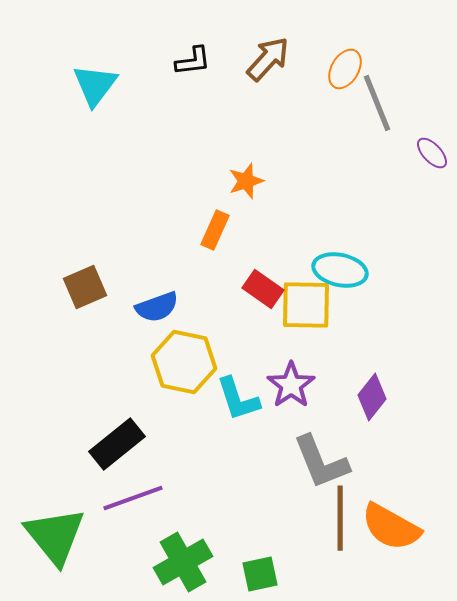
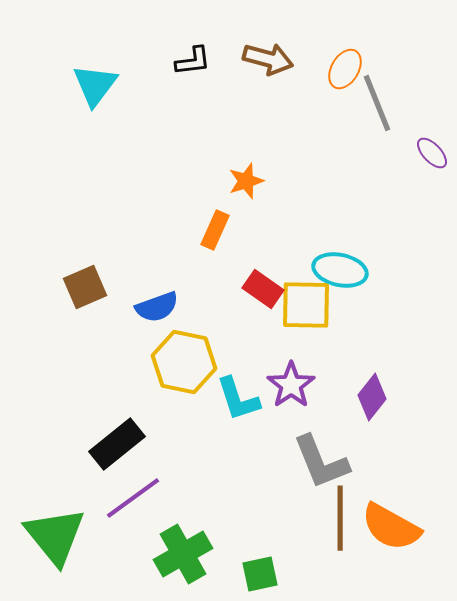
brown arrow: rotated 63 degrees clockwise
purple line: rotated 16 degrees counterclockwise
green cross: moved 8 px up
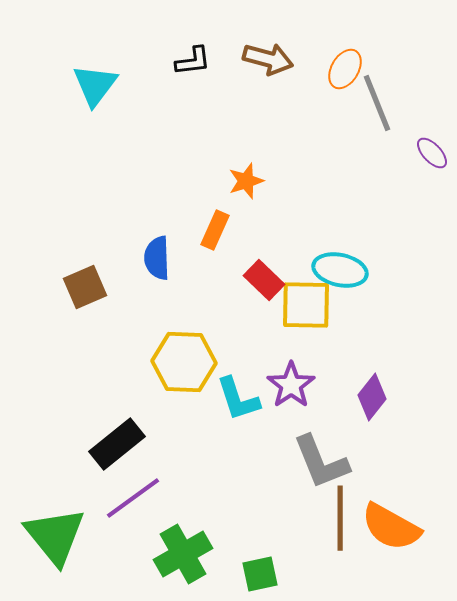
red rectangle: moved 1 px right, 9 px up; rotated 9 degrees clockwise
blue semicircle: moved 49 px up; rotated 108 degrees clockwise
yellow hexagon: rotated 10 degrees counterclockwise
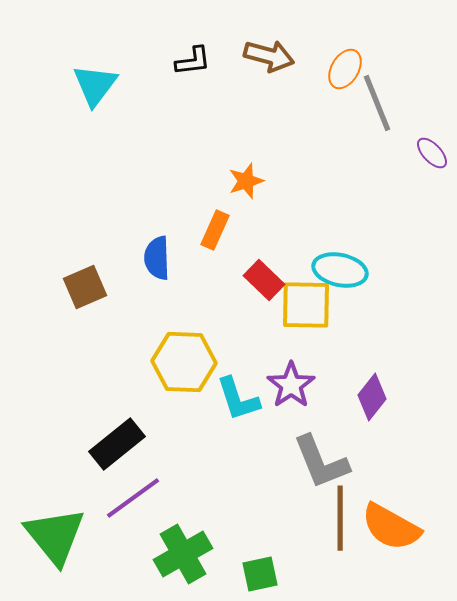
brown arrow: moved 1 px right, 3 px up
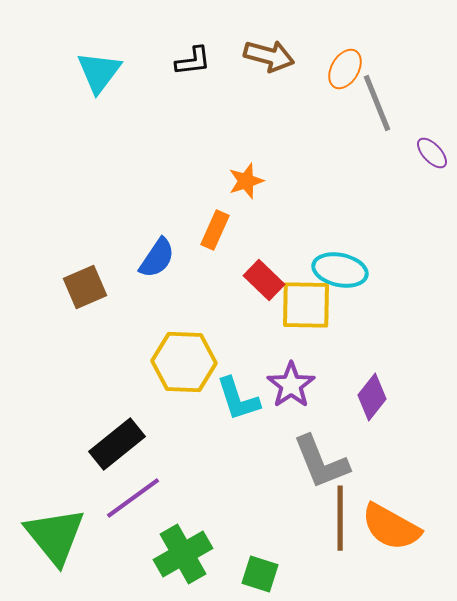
cyan triangle: moved 4 px right, 13 px up
blue semicircle: rotated 144 degrees counterclockwise
green square: rotated 30 degrees clockwise
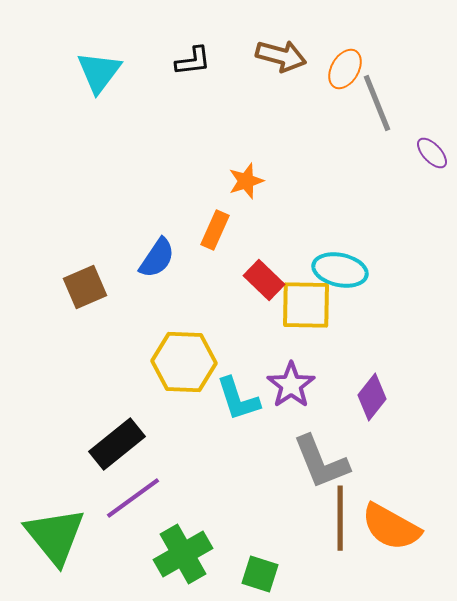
brown arrow: moved 12 px right
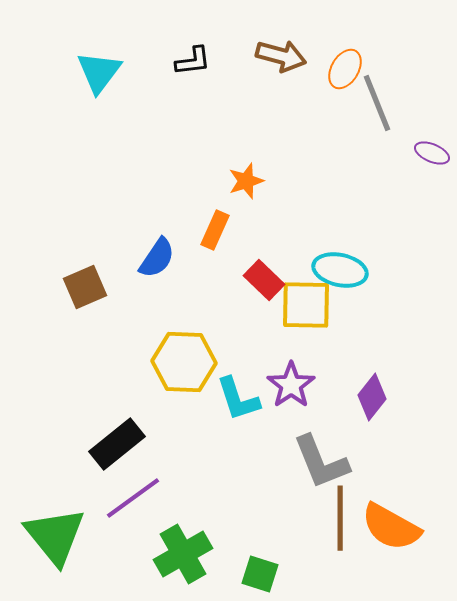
purple ellipse: rotated 24 degrees counterclockwise
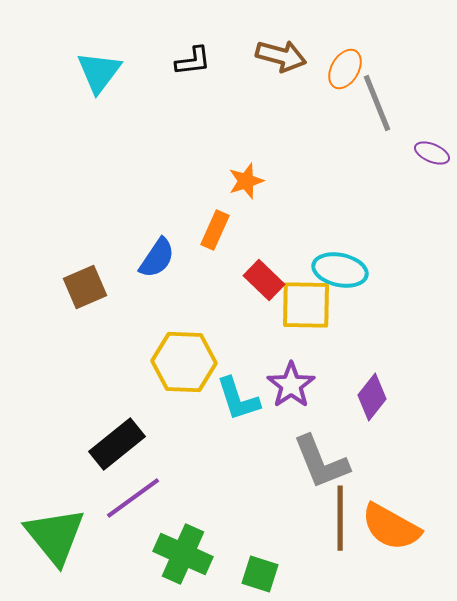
green cross: rotated 36 degrees counterclockwise
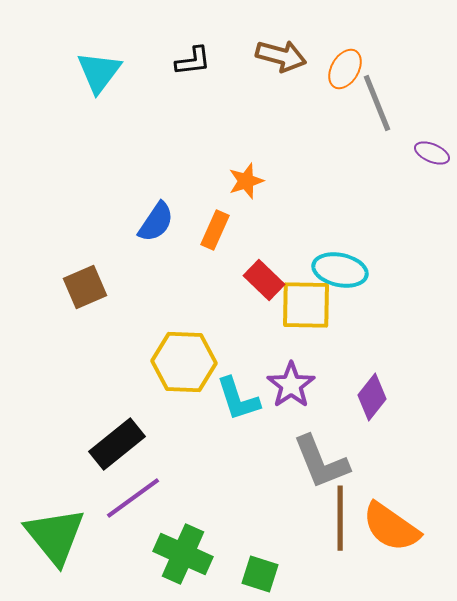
blue semicircle: moved 1 px left, 36 px up
orange semicircle: rotated 6 degrees clockwise
